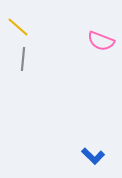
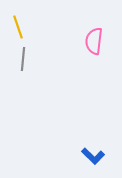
yellow line: rotated 30 degrees clockwise
pink semicircle: moved 7 px left; rotated 76 degrees clockwise
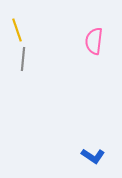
yellow line: moved 1 px left, 3 px down
blue L-shape: rotated 10 degrees counterclockwise
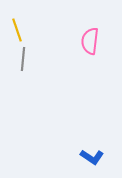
pink semicircle: moved 4 px left
blue L-shape: moved 1 px left, 1 px down
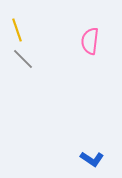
gray line: rotated 50 degrees counterclockwise
blue L-shape: moved 2 px down
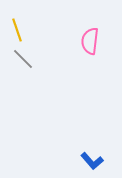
blue L-shape: moved 2 px down; rotated 15 degrees clockwise
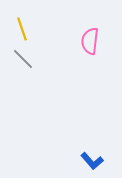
yellow line: moved 5 px right, 1 px up
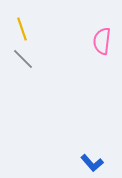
pink semicircle: moved 12 px right
blue L-shape: moved 2 px down
